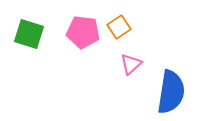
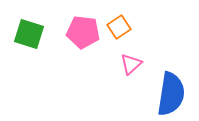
blue semicircle: moved 2 px down
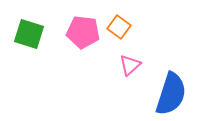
orange square: rotated 20 degrees counterclockwise
pink triangle: moved 1 px left, 1 px down
blue semicircle: rotated 9 degrees clockwise
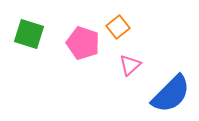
orange square: moved 1 px left; rotated 15 degrees clockwise
pink pentagon: moved 11 px down; rotated 12 degrees clockwise
blue semicircle: rotated 27 degrees clockwise
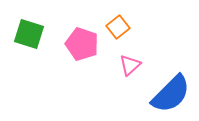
pink pentagon: moved 1 px left, 1 px down
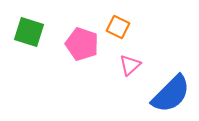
orange square: rotated 25 degrees counterclockwise
green square: moved 2 px up
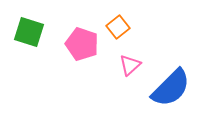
orange square: rotated 25 degrees clockwise
blue semicircle: moved 6 px up
